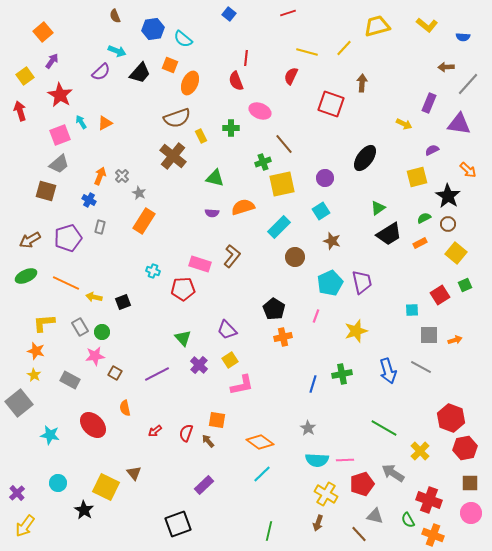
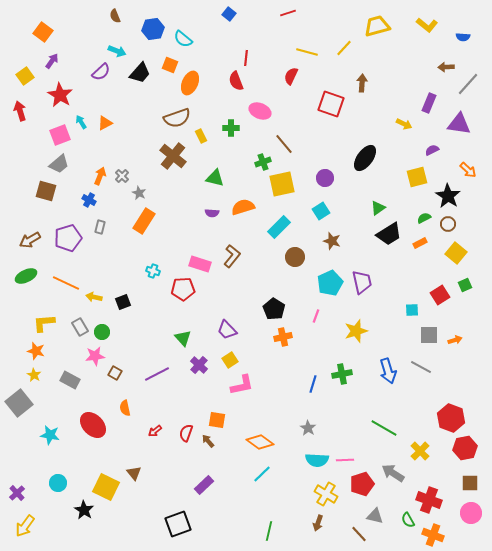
orange square at (43, 32): rotated 12 degrees counterclockwise
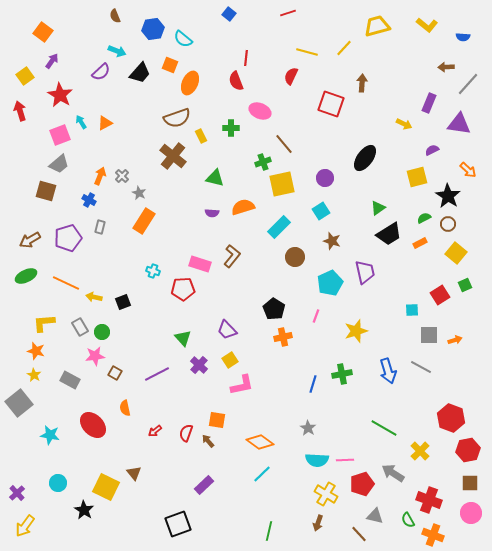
purple trapezoid at (362, 282): moved 3 px right, 10 px up
red hexagon at (465, 448): moved 3 px right, 2 px down
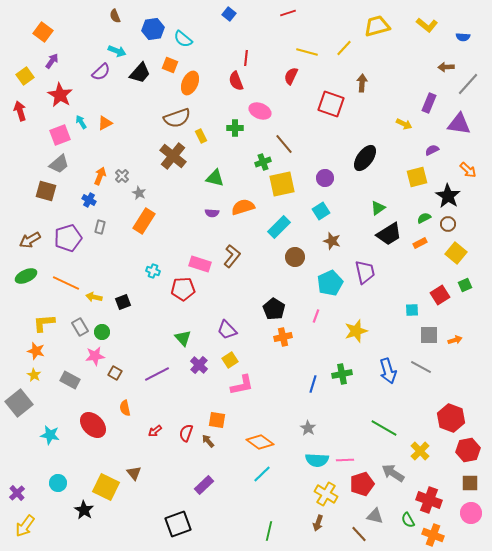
green cross at (231, 128): moved 4 px right
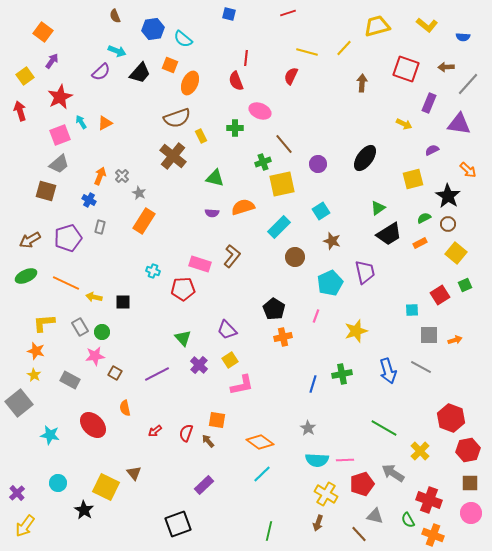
blue square at (229, 14): rotated 24 degrees counterclockwise
red star at (60, 95): moved 2 px down; rotated 15 degrees clockwise
red square at (331, 104): moved 75 px right, 35 px up
yellow square at (417, 177): moved 4 px left, 2 px down
purple circle at (325, 178): moved 7 px left, 14 px up
black square at (123, 302): rotated 21 degrees clockwise
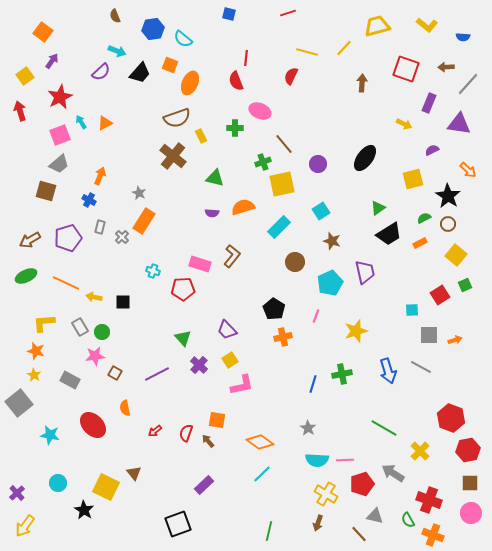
gray cross at (122, 176): moved 61 px down
yellow square at (456, 253): moved 2 px down
brown circle at (295, 257): moved 5 px down
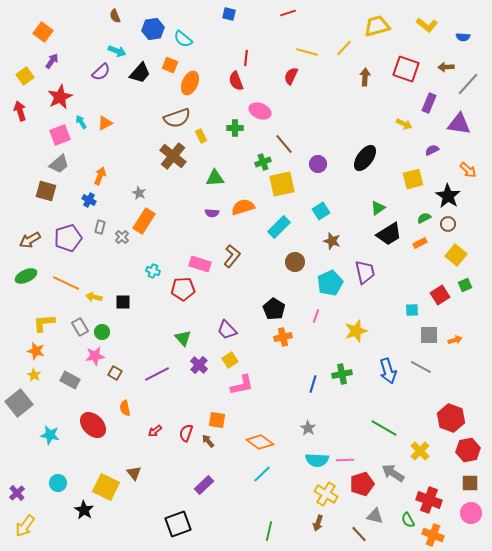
brown arrow at (362, 83): moved 3 px right, 6 px up
green triangle at (215, 178): rotated 18 degrees counterclockwise
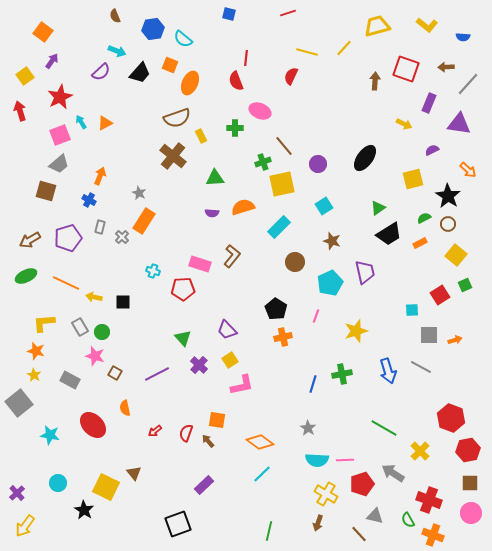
brown arrow at (365, 77): moved 10 px right, 4 px down
brown line at (284, 144): moved 2 px down
cyan square at (321, 211): moved 3 px right, 5 px up
black pentagon at (274, 309): moved 2 px right
pink star at (95, 356): rotated 24 degrees clockwise
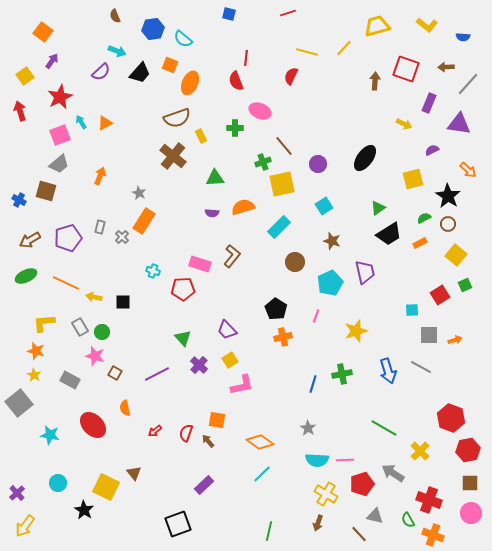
blue cross at (89, 200): moved 70 px left
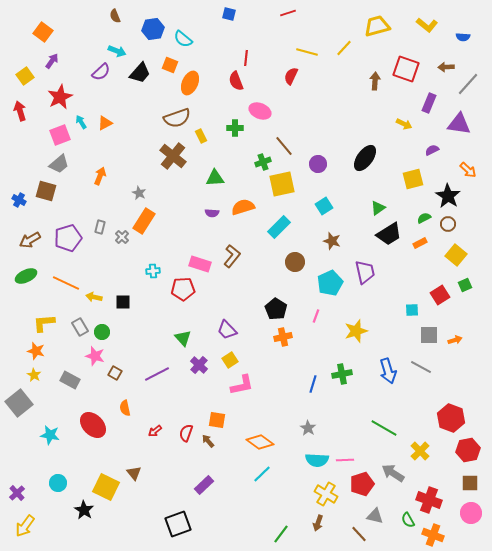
cyan cross at (153, 271): rotated 24 degrees counterclockwise
green line at (269, 531): moved 12 px right, 3 px down; rotated 24 degrees clockwise
